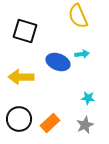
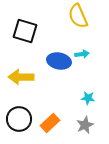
blue ellipse: moved 1 px right, 1 px up; rotated 10 degrees counterclockwise
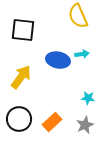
black square: moved 2 px left, 1 px up; rotated 10 degrees counterclockwise
blue ellipse: moved 1 px left, 1 px up
yellow arrow: rotated 125 degrees clockwise
orange rectangle: moved 2 px right, 1 px up
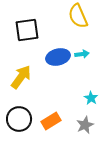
black square: moved 4 px right; rotated 15 degrees counterclockwise
blue ellipse: moved 3 px up; rotated 25 degrees counterclockwise
cyan star: moved 3 px right; rotated 24 degrees clockwise
orange rectangle: moved 1 px left, 1 px up; rotated 12 degrees clockwise
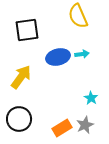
orange rectangle: moved 11 px right, 7 px down
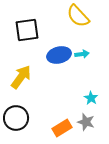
yellow semicircle: rotated 20 degrees counterclockwise
blue ellipse: moved 1 px right, 2 px up
black circle: moved 3 px left, 1 px up
gray star: moved 1 px right, 3 px up; rotated 30 degrees counterclockwise
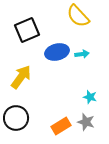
black square: rotated 15 degrees counterclockwise
blue ellipse: moved 2 px left, 3 px up
cyan star: moved 1 px left, 1 px up; rotated 16 degrees counterclockwise
orange rectangle: moved 1 px left, 2 px up
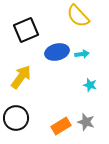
black square: moved 1 px left
cyan star: moved 12 px up
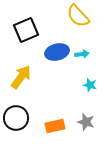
orange rectangle: moved 6 px left; rotated 18 degrees clockwise
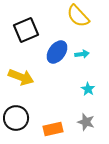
blue ellipse: rotated 40 degrees counterclockwise
yellow arrow: rotated 75 degrees clockwise
cyan star: moved 2 px left, 4 px down; rotated 16 degrees clockwise
orange rectangle: moved 2 px left, 3 px down
